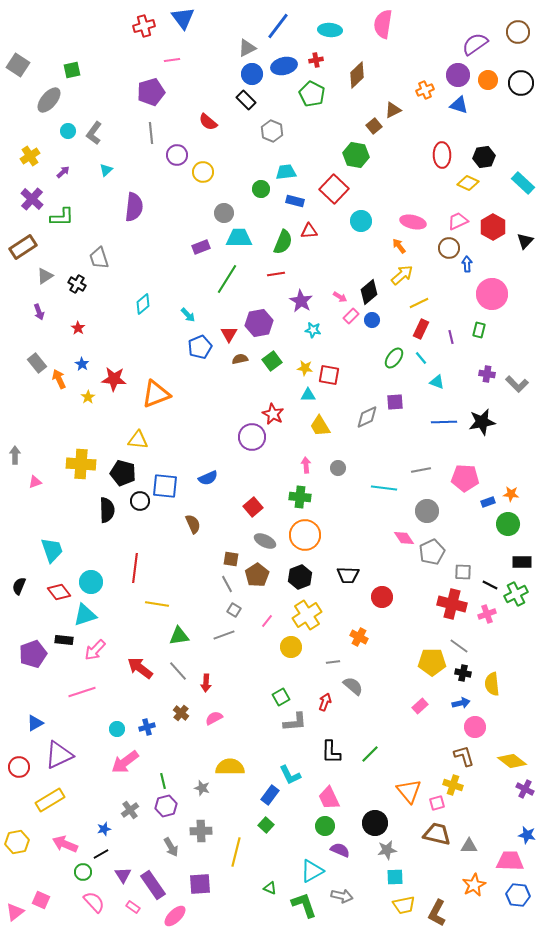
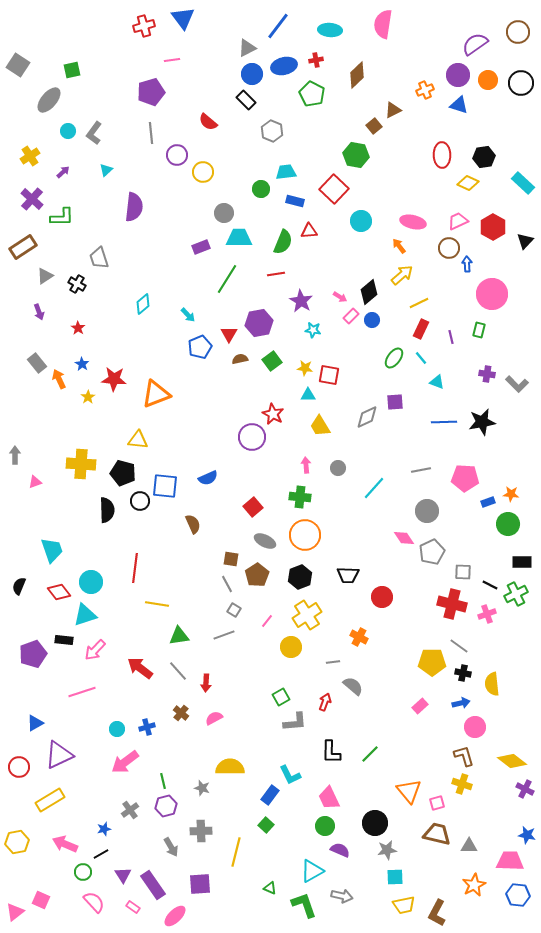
cyan line at (384, 488): moved 10 px left; rotated 55 degrees counterclockwise
yellow cross at (453, 785): moved 9 px right, 1 px up
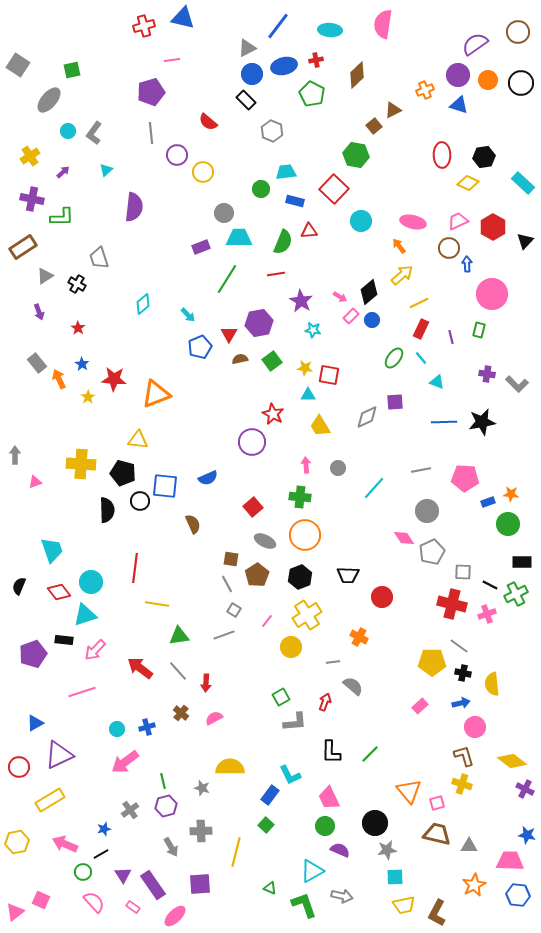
blue triangle at (183, 18): rotated 40 degrees counterclockwise
purple cross at (32, 199): rotated 30 degrees counterclockwise
purple circle at (252, 437): moved 5 px down
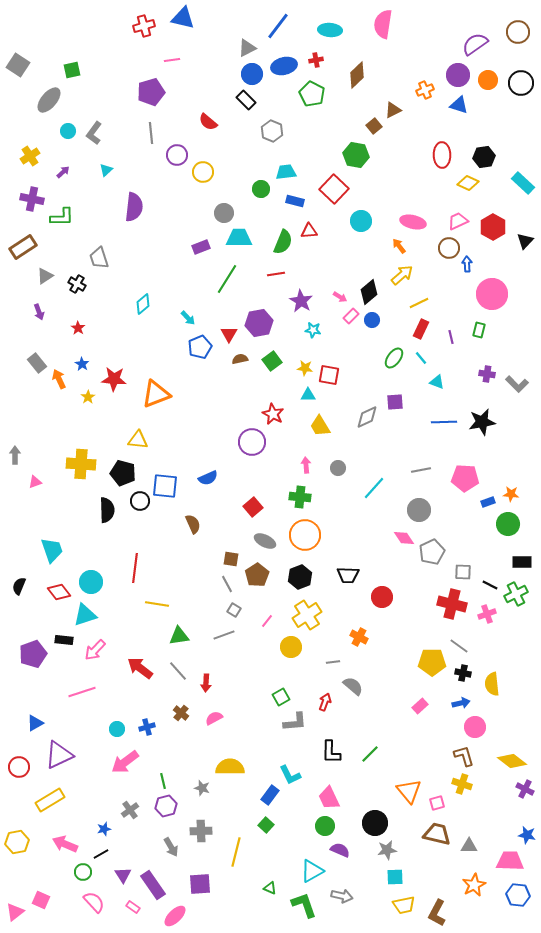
cyan arrow at (188, 315): moved 3 px down
gray circle at (427, 511): moved 8 px left, 1 px up
